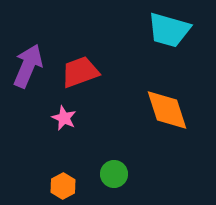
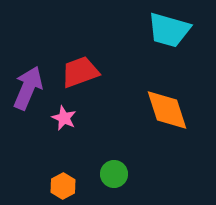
purple arrow: moved 22 px down
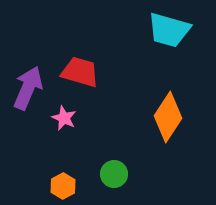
red trapezoid: rotated 36 degrees clockwise
orange diamond: moved 1 px right, 7 px down; rotated 51 degrees clockwise
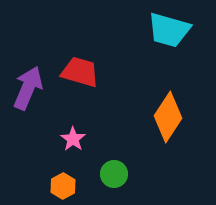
pink star: moved 9 px right, 21 px down; rotated 10 degrees clockwise
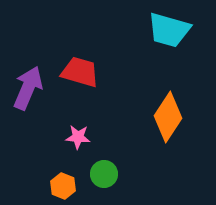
pink star: moved 5 px right, 2 px up; rotated 30 degrees counterclockwise
green circle: moved 10 px left
orange hexagon: rotated 10 degrees counterclockwise
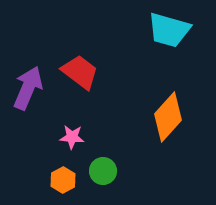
red trapezoid: rotated 21 degrees clockwise
orange diamond: rotated 9 degrees clockwise
pink star: moved 6 px left
green circle: moved 1 px left, 3 px up
orange hexagon: moved 6 px up; rotated 10 degrees clockwise
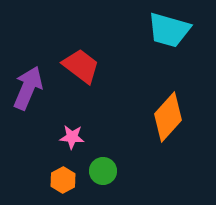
red trapezoid: moved 1 px right, 6 px up
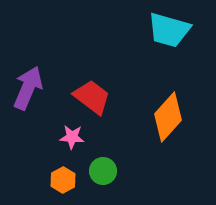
red trapezoid: moved 11 px right, 31 px down
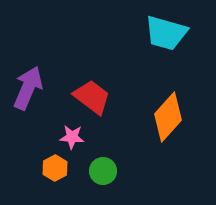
cyan trapezoid: moved 3 px left, 3 px down
orange hexagon: moved 8 px left, 12 px up
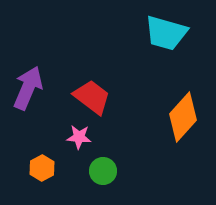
orange diamond: moved 15 px right
pink star: moved 7 px right
orange hexagon: moved 13 px left
